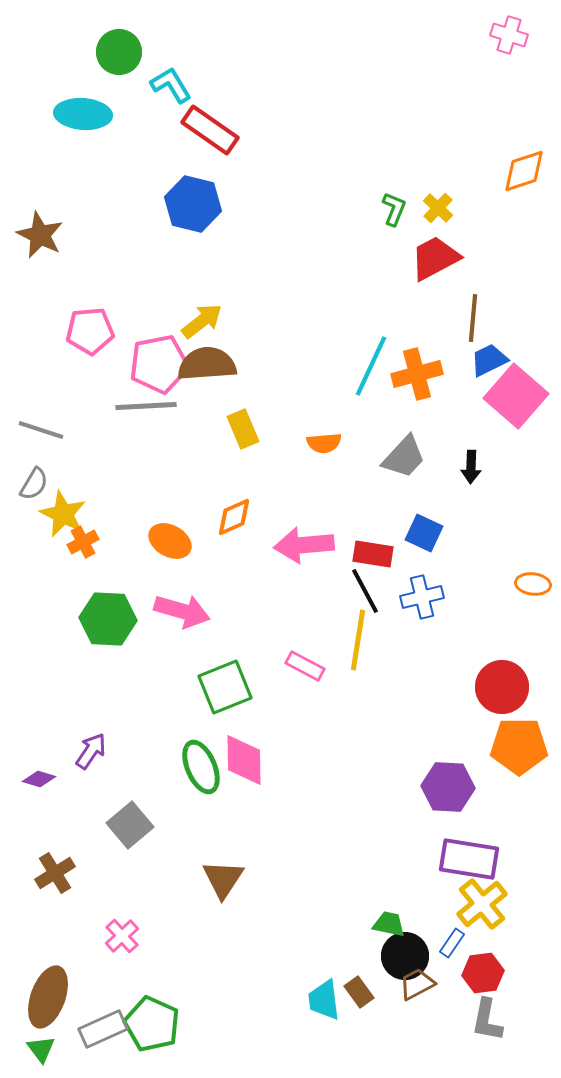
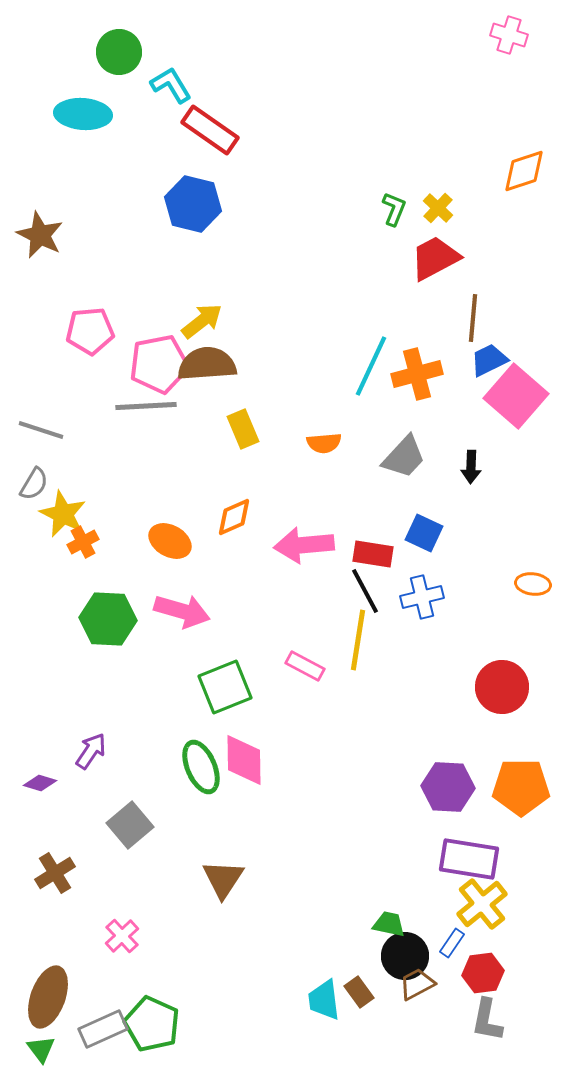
orange pentagon at (519, 746): moved 2 px right, 41 px down
purple diamond at (39, 779): moved 1 px right, 4 px down
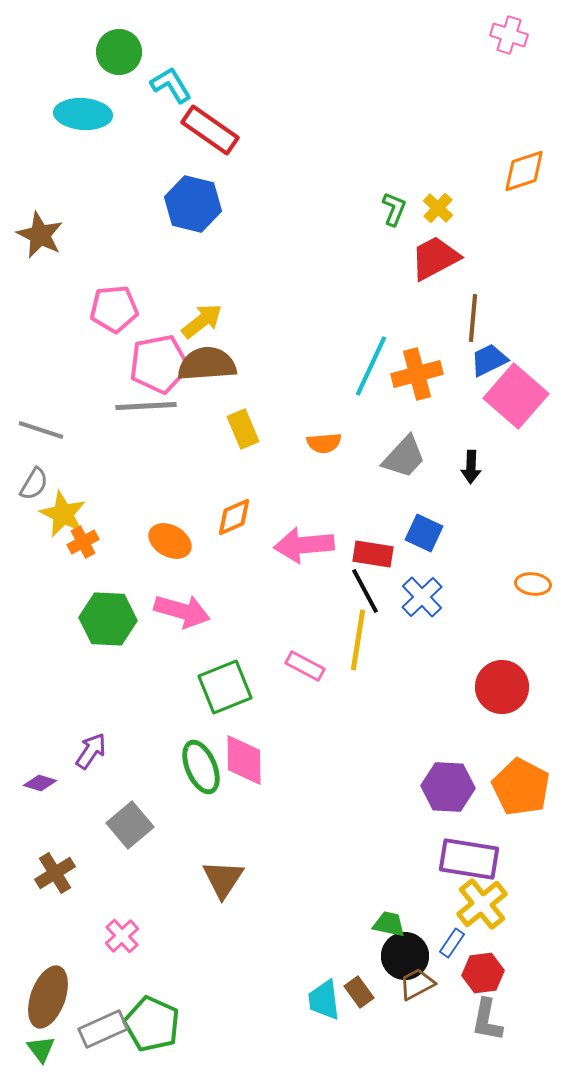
pink pentagon at (90, 331): moved 24 px right, 22 px up
blue cross at (422, 597): rotated 30 degrees counterclockwise
orange pentagon at (521, 787): rotated 28 degrees clockwise
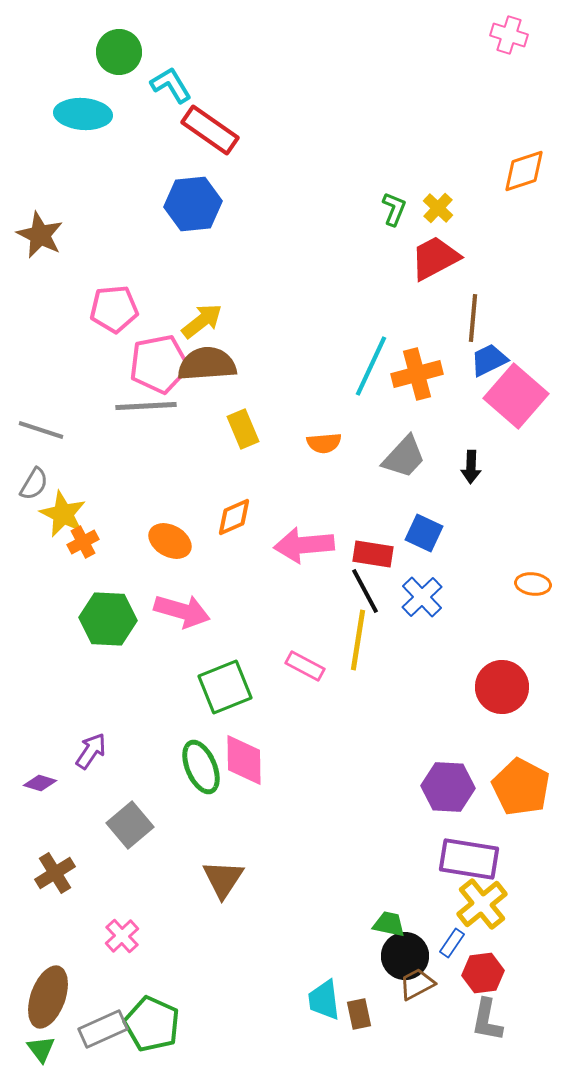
blue hexagon at (193, 204): rotated 20 degrees counterclockwise
brown rectangle at (359, 992): moved 22 px down; rotated 24 degrees clockwise
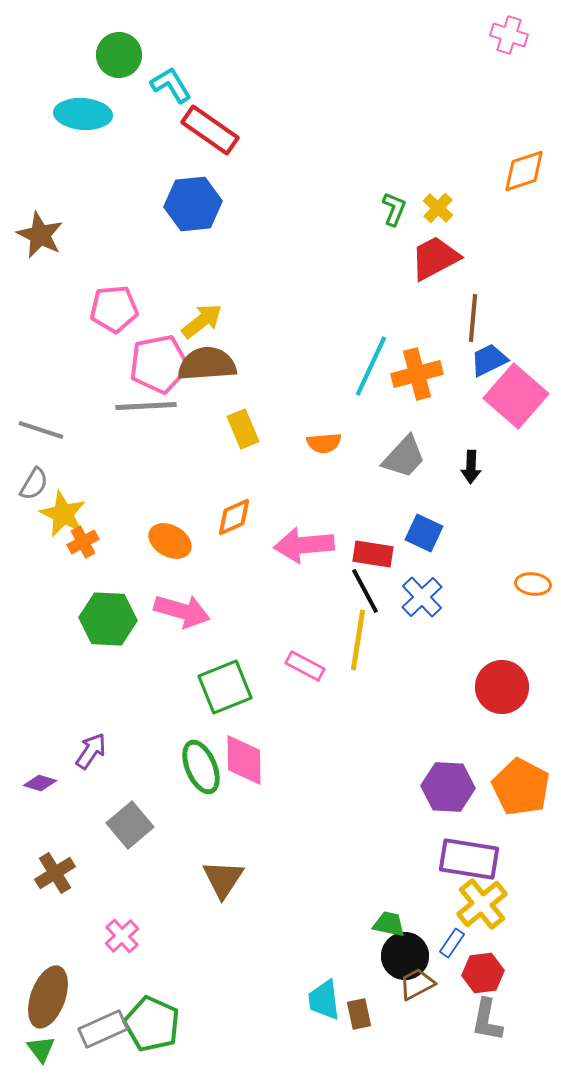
green circle at (119, 52): moved 3 px down
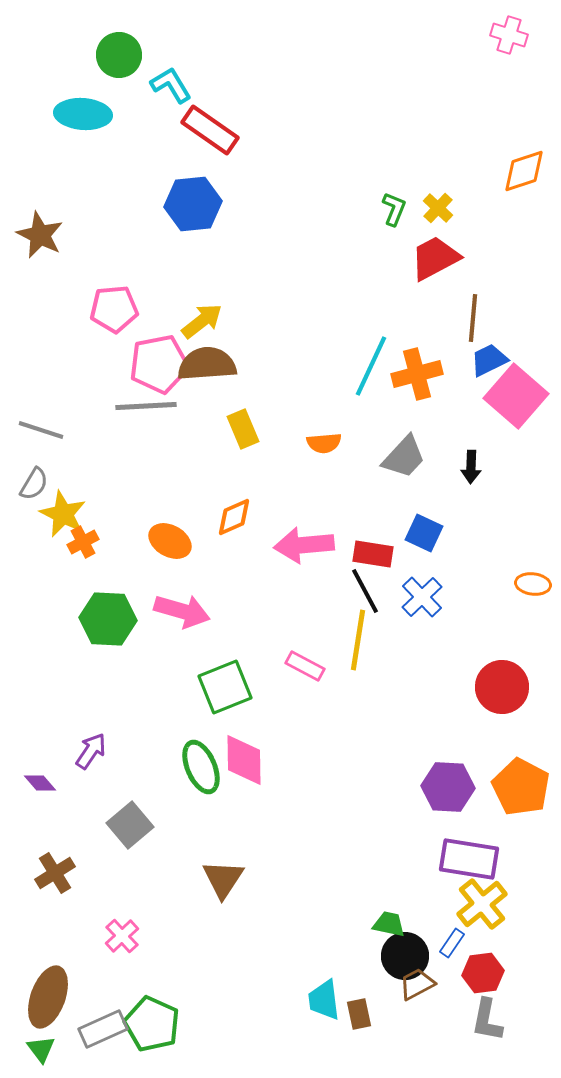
purple diamond at (40, 783): rotated 32 degrees clockwise
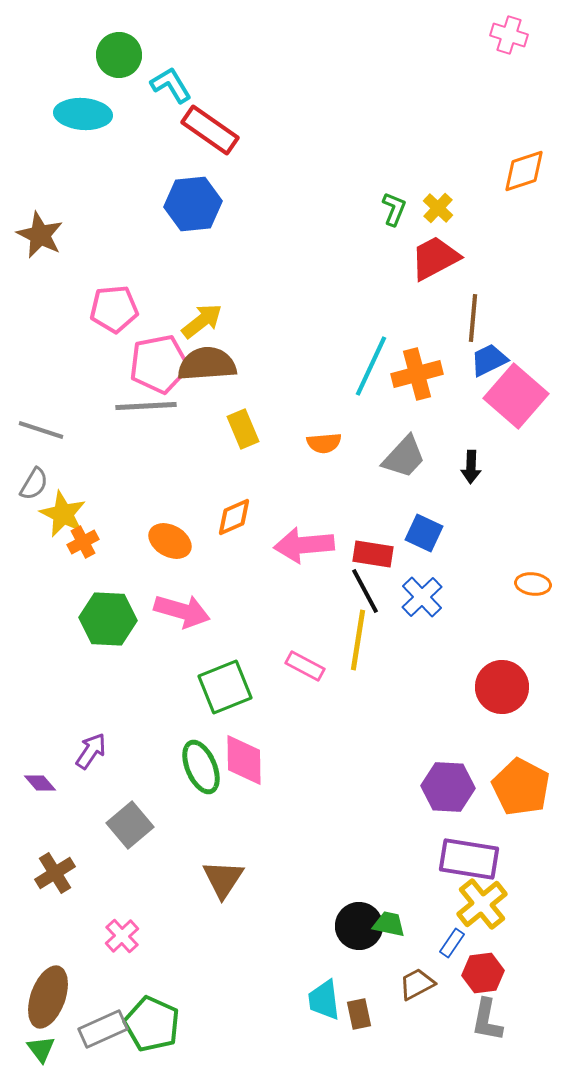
black circle at (405, 956): moved 46 px left, 30 px up
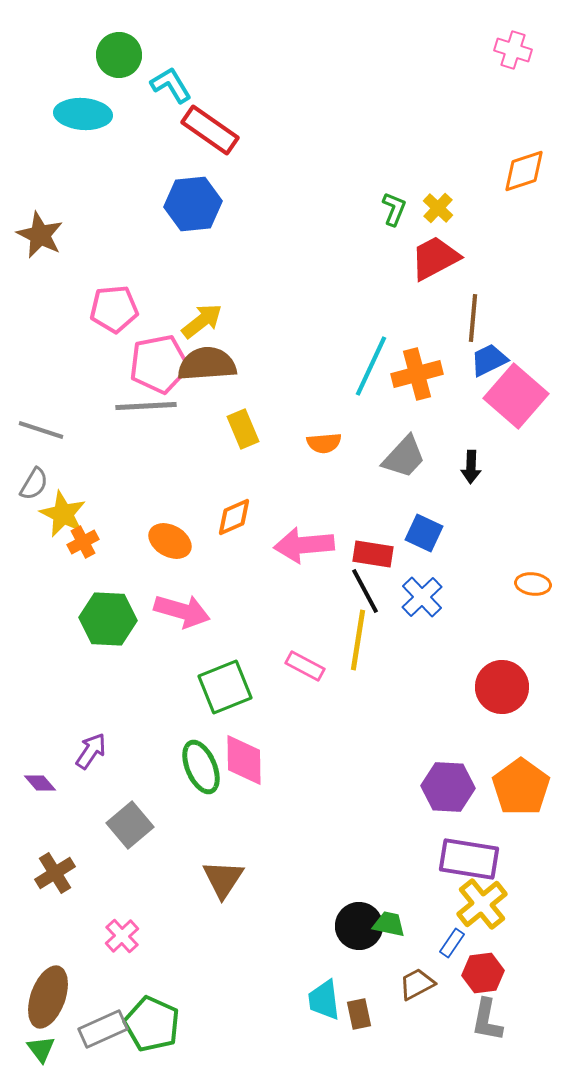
pink cross at (509, 35): moved 4 px right, 15 px down
orange pentagon at (521, 787): rotated 8 degrees clockwise
